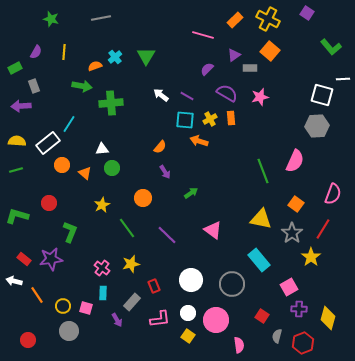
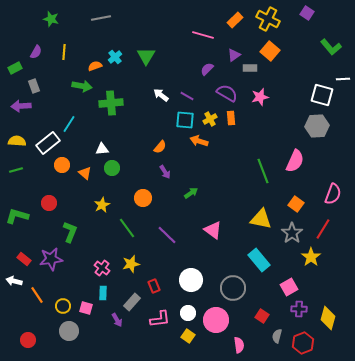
gray circle at (232, 284): moved 1 px right, 4 px down
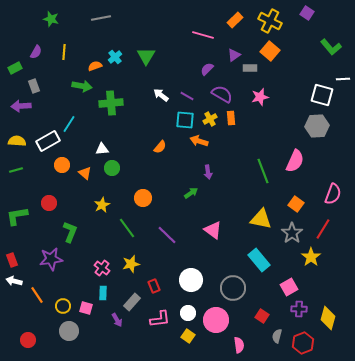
yellow cross at (268, 19): moved 2 px right, 2 px down
purple semicircle at (227, 93): moved 5 px left, 1 px down
white rectangle at (48, 143): moved 2 px up; rotated 10 degrees clockwise
purple arrow at (165, 172): moved 43 px right; rotated 24 degrees clockwise
green L-shape at (17, 216): rotated 25 degrees counterclockwise
red rectangle at (24, 259): moved 12 px left, 1 px down; rotated 32 degrees clockwise
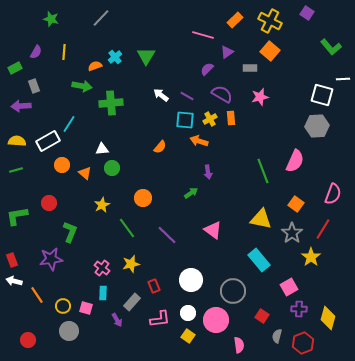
gray line at (101, 18): rotated 36 degrees counterclockwise
purple triangle at (234, 55): moved 7 px left, 3 px up
gray circle at (233, 288): moved 3 px down
